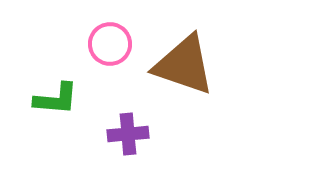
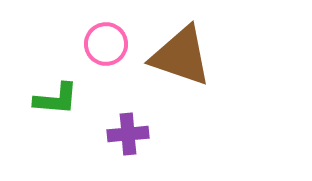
pink circle: moved 4 px left
brown triangle: moved 3 px left, 9 px up
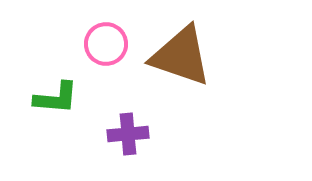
green L-shape: moved 1 px up
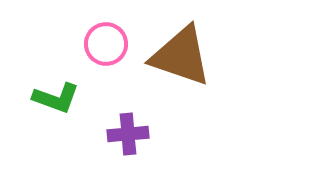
green L-shape: rotated 15 degrees clockwise
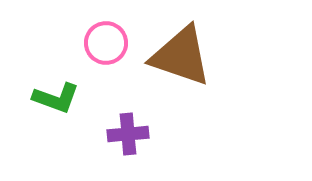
pink circle: moved 1 px up
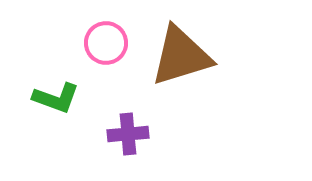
brown triangle: rotated 36 degrees counterclockwise
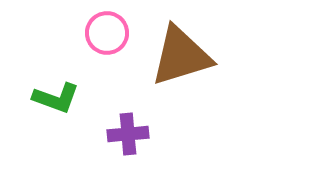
pink circle: moved 1 px right, 10 px up
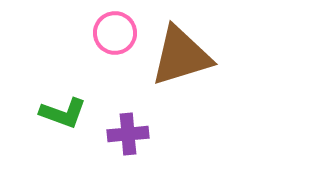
pink circle: moved 8 px right
green L-shape: moved 7 px right, 15 px down
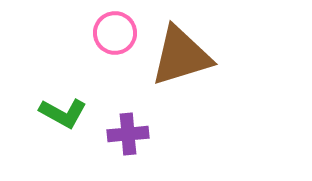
green L-shape: rotated 9 degrees clockwise
